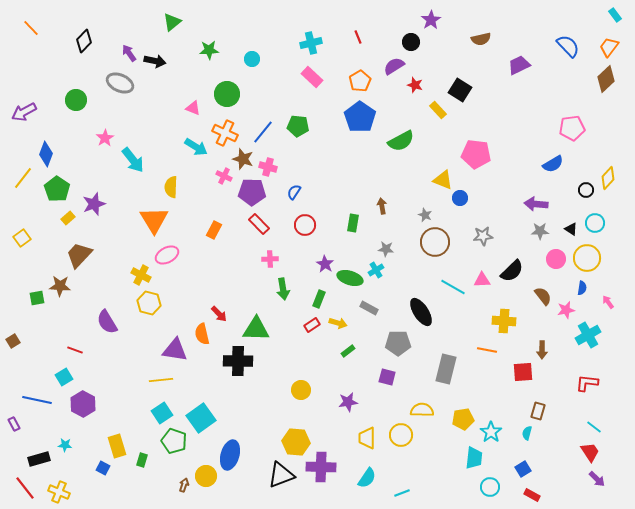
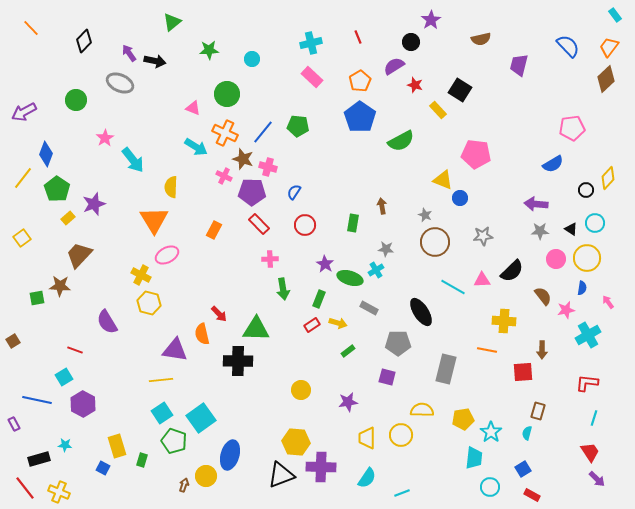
purple trapezoid at (519, 65): rotated 50 degrees counterclockwise
cyan line at (594, 427): moved 9 px up; rotated 70 degrees clockwise
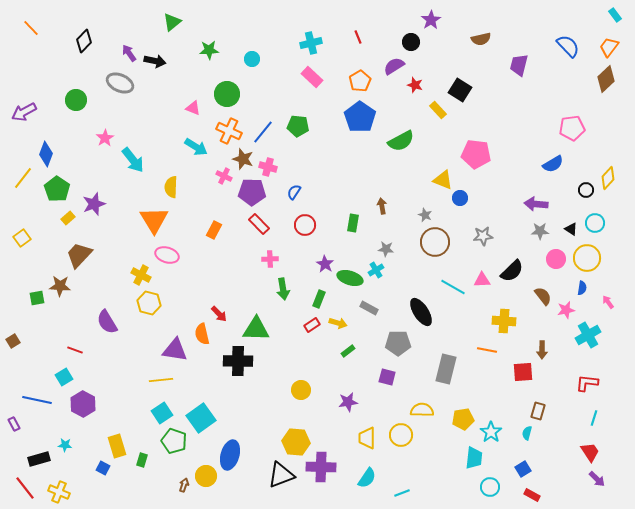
orange cross at (225, 133): moved 4 px right, 2 px up
pink ellipse at (167, 255): rotated 45 degrees clockwise
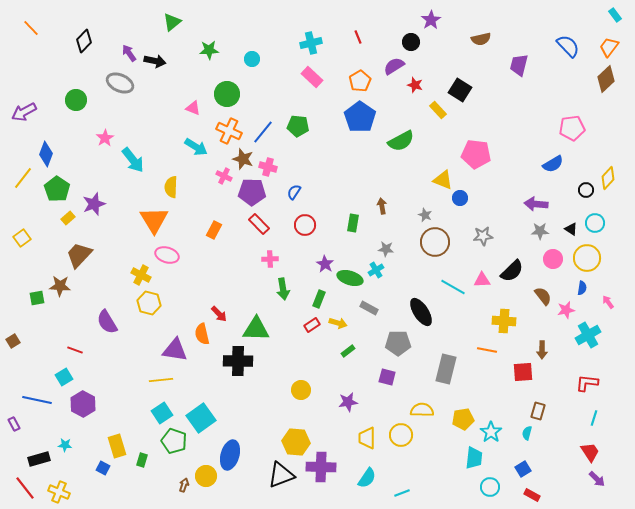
pink circle at (556, 259): moved 3 px left
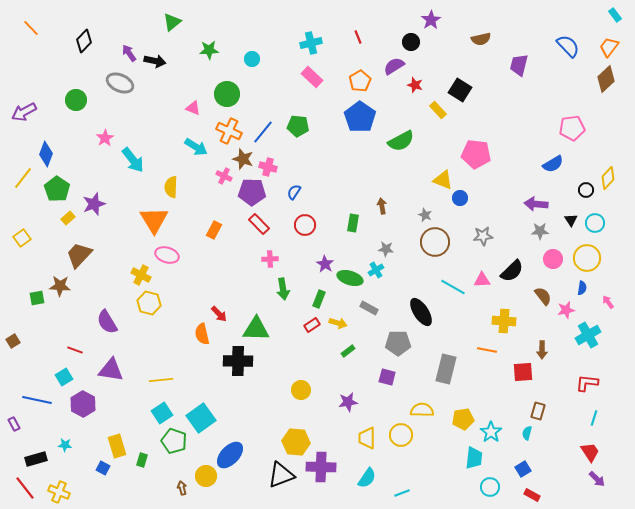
black triangle at (571, 229): moved 9 px up; rotated 24 degrees clockwise
purple triangle at (175, 350): moved 64 px left, 20 px down
blue ellipse at (230, 455): rotated 28 degrees clockwise
black rectangle at (39, 459): moved 3 px left
brown arrow at (184, 485): moved 2 px left, 3 px down; rotated 32 degrees counterclockwise
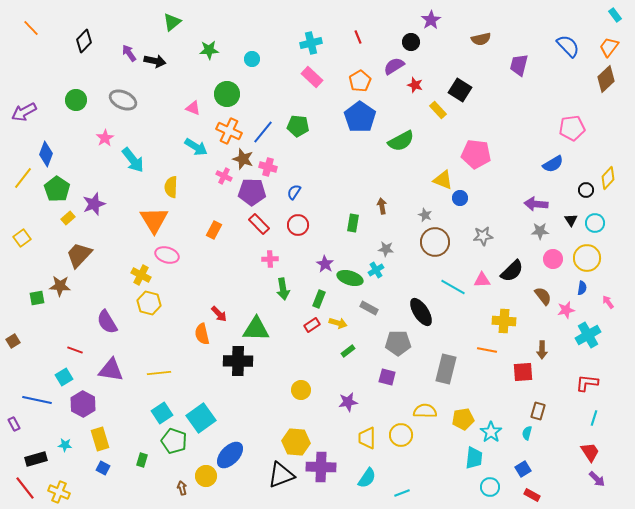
gray ellipse at (120, 83): moved 3 px right, 17 px down
red circle at (305, 225): moved 7 px left
yellow line at (161, 380): moved 2 px left, 7 px up
yellow semicircle at (422, 410): moved 3 px right, 1 px down
yellow rectangle at (117, 446): moved 17 px left, 7 px up
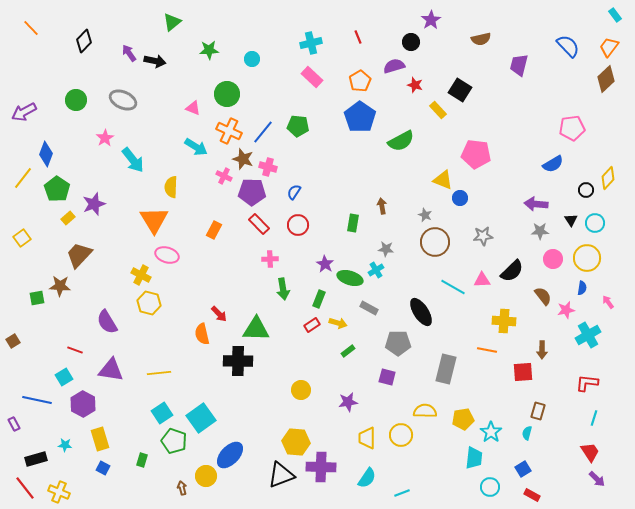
purple semicircle at (394, 66): rotated 15 degrees clockwise
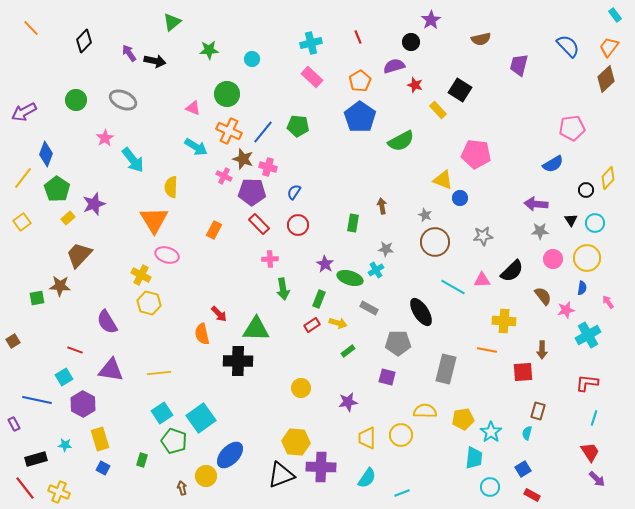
yellow square at (22, 238): moved 16 px up
yellow circle at (301, 390): moved 2 px up
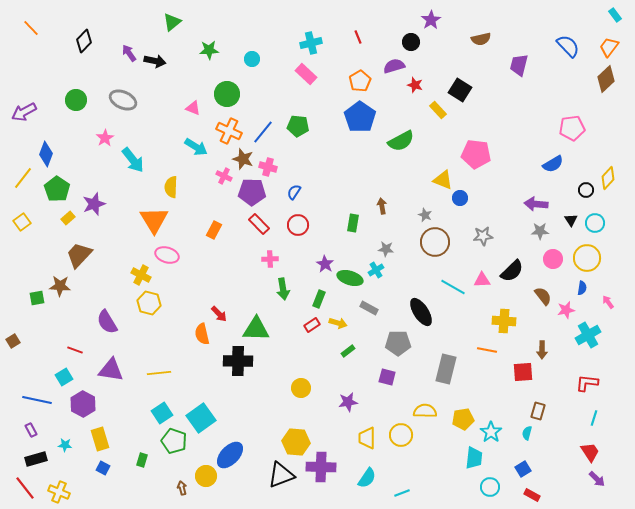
pink rectangle at (312, 77): moved 6 px left, 3 px up
purple rectangle at (14, 424): moved 17 px right, 6 px down
